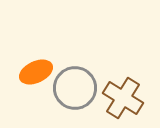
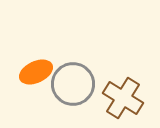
gray circle: moved 2 px left, 4 px up
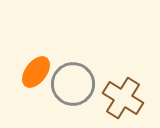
orange ellipse: rotated 28 degrees counterclockwise
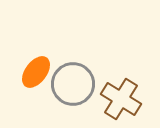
brown cross: moved 2 px left, 1 px down
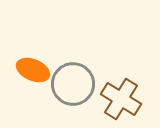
orange ellipse: moved 3 px left, 2 px up; rotated 76 degrees clockwise
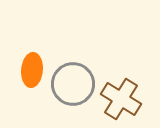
orange ellipse: moved 1 px left; rotated 72 degrees clockwise
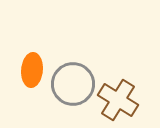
brown cross: moved 3 px left, 1 px down
